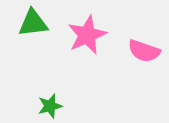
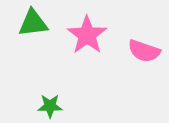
pink star: rotated 12 degrees counterclockwise
green star: rotated 15 degrees clockwise
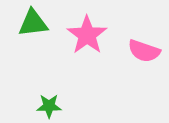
green star: moved 1 px left
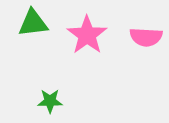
pink semicircle: moved 2 px right, 14 px up; rotated 16 degrees counterclockwise
green star: moved 1 px right, 5 px up
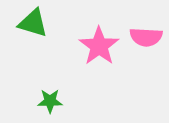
green triangle: rotated 24 degrees clockwise
pink star: moved 12 px right, 11 px down
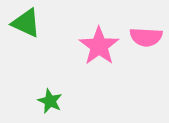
green triangle: moved 7 px left; rotated 8 degrees clockwise
green star: rotated 25 degrees clockwise
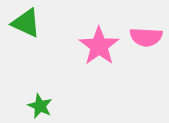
green star: moved 10 px left, 5 px down
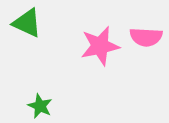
green triangle: moved 1 px right
pink star: moved 1 px right; rotated 24 degrees clockwise
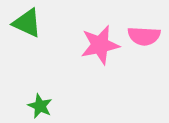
pink semicircle: moved 2 px left, 1 px up
pink star: moved 1 px up
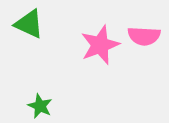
green triangle: moved 2 px right, 1 px down
pink star: rotated 9 degrees counterclockwise
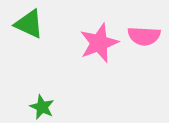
pink star: moved 1 px left, 2 px up
green star: moved 2 px right, 1 px down
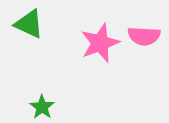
pink star: moved 1 px right
green star: rotated 10 degrees clockwise
